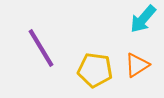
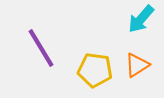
cyan arrow: moved 2 px left
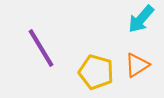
yellow pentagon: moved 1 px right, 2 px down; rotated 8 degrees clockwise
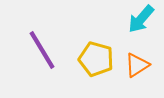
purple line: moved 1 px right, 2 px down
yellow pentagon: moved 13 px up
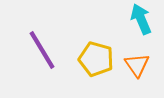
cyan arrow: rotated 116 degrees clockwise
orange triangle: rotated 32 degrees counterclockwise
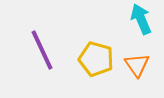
purple line: rotated 6 degrees clockwise
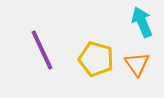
cyan arrow: moved 1 px right, 3 px down
orange triangle: moved 1 px up
